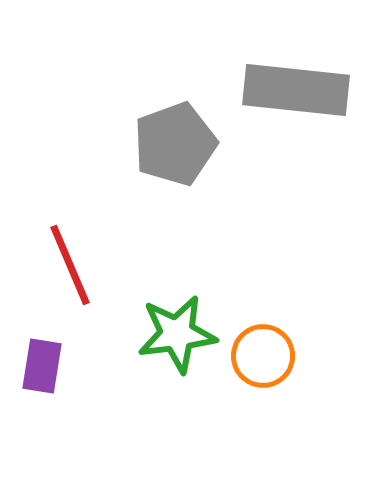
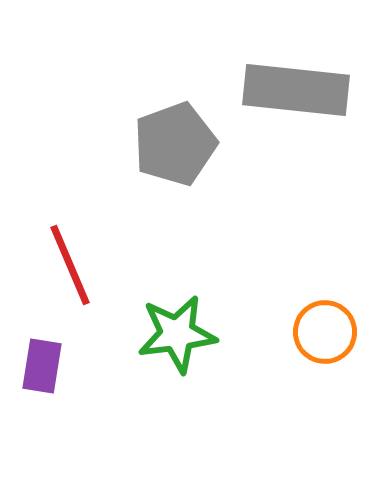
orange circle: moved 62 px right, 24 px up
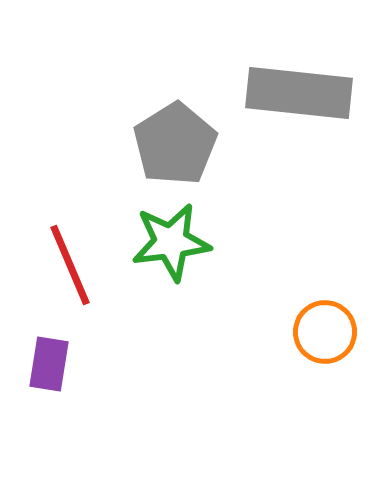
gray rectangle: moved 3 px right, 3 px down
gray pentagon: rotated 12 degrees counterclockwise
green star: moved 6 px left, 92 px up
purple rectangle: moved 7 px right, 2 px up
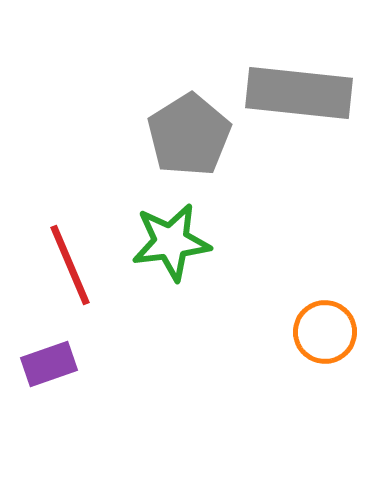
gray pentagon: moved 14 px right, 9 px up
purple rectangle: rotated 62 degrees clockwise
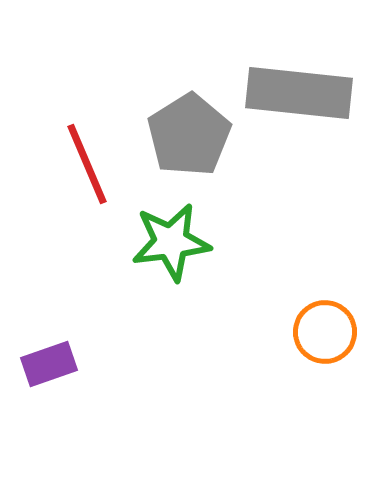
red line: moved 17 px right, 101 px up
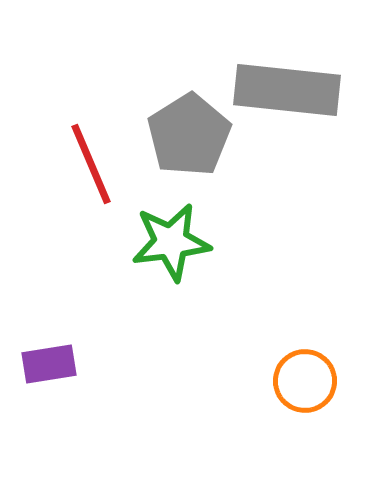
gray rectangle: moved 12 px left, 3 px up
red line: moved 4 px right
orange circle: moved 20 px left, 49 px down
purple rectangle: rotated 10 degrees clockwise
